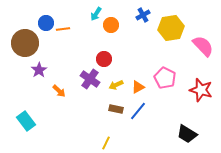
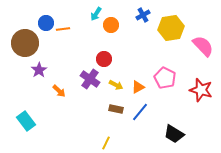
yellow arrow: rotated 128 degrees counterclockwise
blue line: moved 2 px right, 1 px down
black trapezoid: moved 13 px left
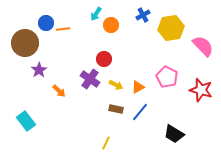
pink pentagon: moved 2 px right, 1 px up
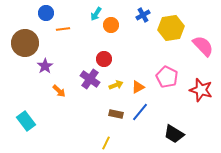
blue circle: moved 10 px up
purple star: moved 6 px right, 4 px up
yellow arrow: rotated 48 degrees counterclockwise
brown rectangle: moved 5 px down
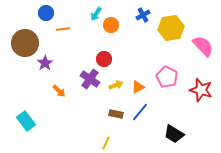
purple star: moved 3 px up
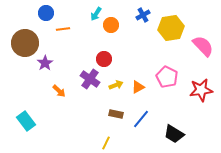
red star: rotated 25 degrees counterclockwise
blue line: moved 1 px right, 7 px down
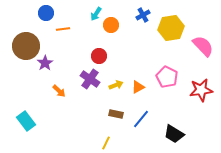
brown circle: moved 1 px right, 3 px down
red circle: moved 5 px left, 3 px up
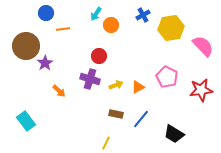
purple cross: rotated 18 degrees counterclockwise
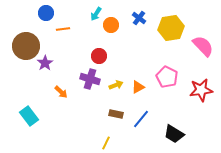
blue cross: moved 4 px left, 3 px down; rotated 24 degrees counterclockwise
orange arrow: moved 2 px right, 1 px down
cyan rectangle: moved 3 px right, 5 px up
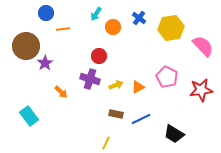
orange circle: moved 2 px right, 2 px down
blue line: rotated 24 degrees clockwise
